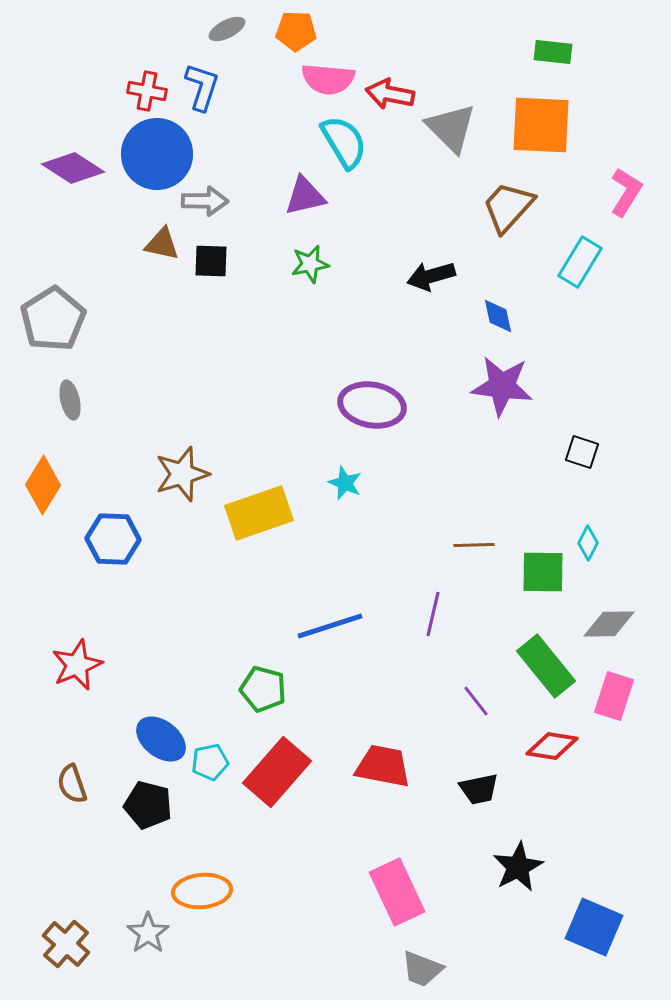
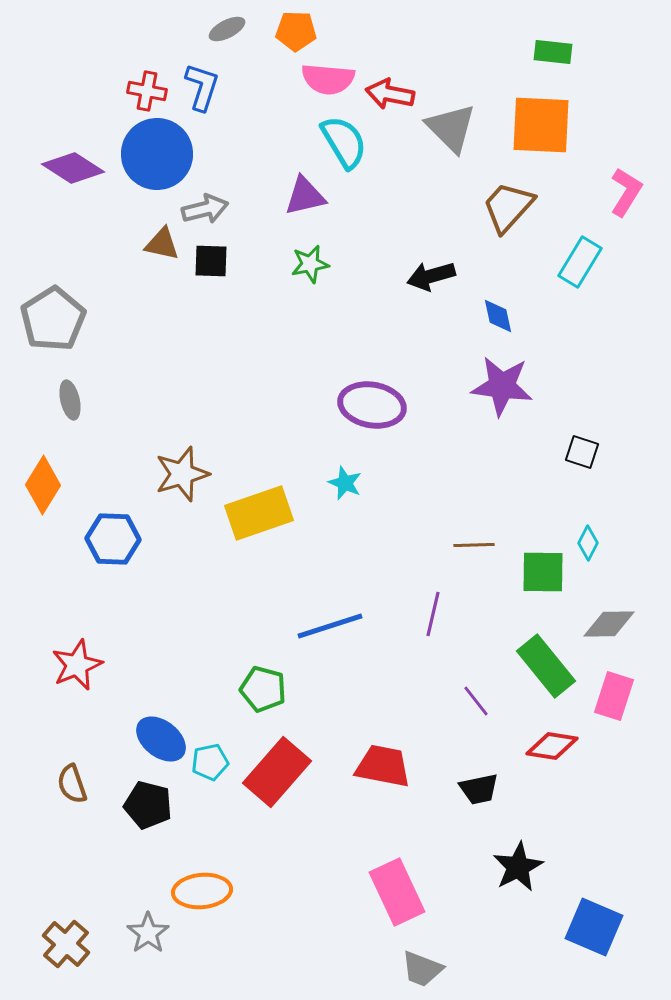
gray arrow at (205, 201): moved 8 px down; rotated 15 degrees counterclockwise
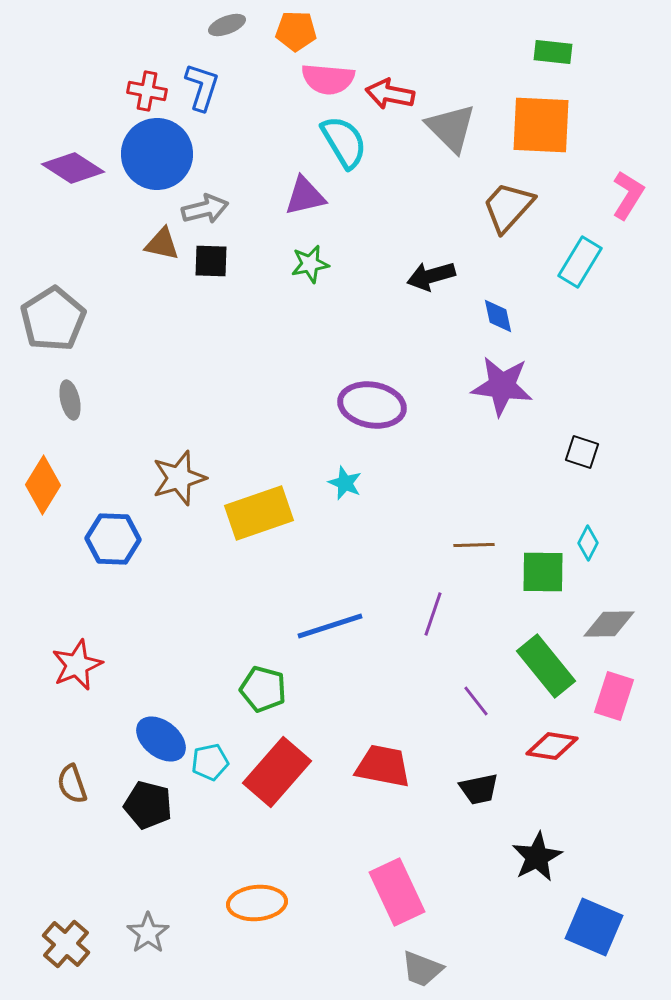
gray ellipse at (227, 29): moved 4 px up; rotated 6 degrees clockwise
pink L-shape at (626, 192): moved 2 px right, 3 px down
brown star at (182, 474): moved 3 px left, 4 px down
purple line at (433, 614): rotated 6 degrees clockwise
black star at (518, 867): moved 19 px right, 10 px up
orange ellipse at (202, 891): moved 55 px right, 12 px down
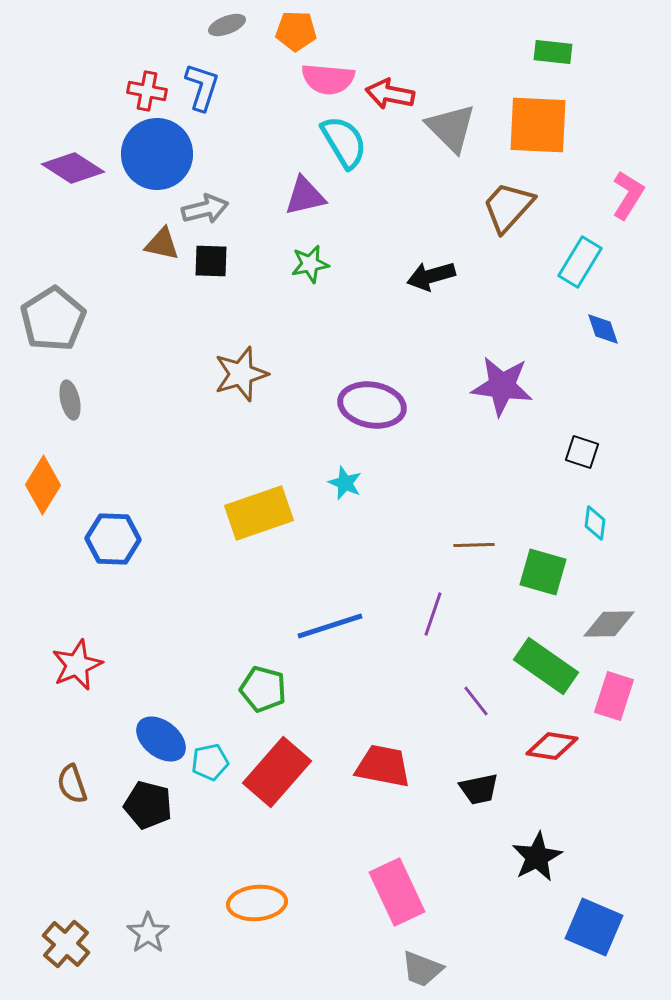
orange square at (541, 125): moved 3 px left
blue diamond at (498, 316): moved 105 px right, 13 px down; rotated 6 degrees counterclockwise
brown star at (179, 478): moved 62 px right, 104 px up
cyan diamond at (588, 543): moved 7 px right, 20 px up; rotated 20 degrees counterclockwise
green square at (543, 572): rotated 15 degrees clockwise
green rectangle at (546, 666): rotated 16 degrees counterclockwise
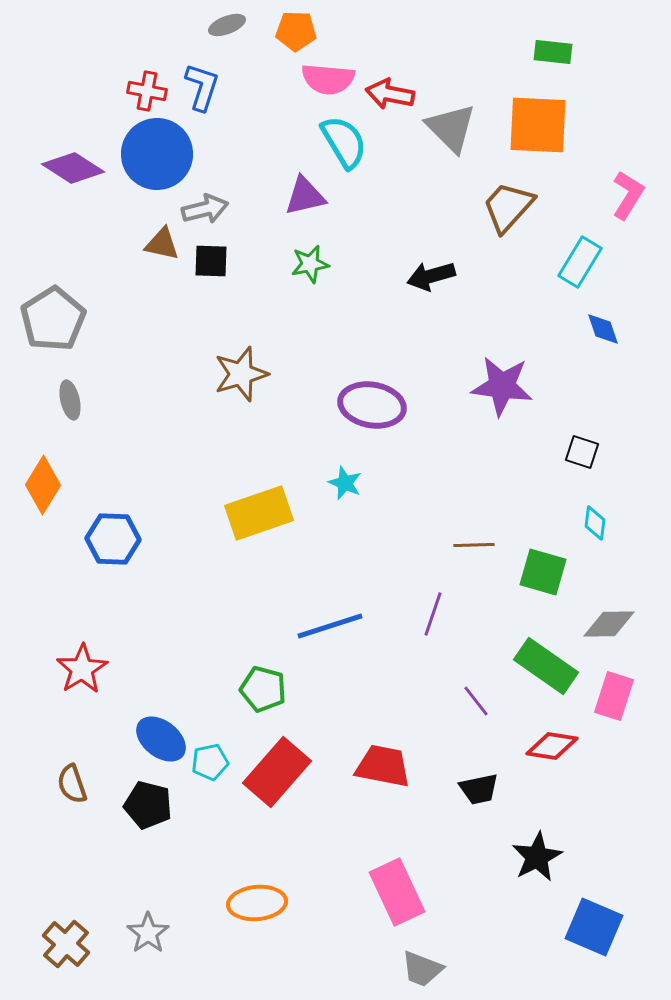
red star at (77, 665): moved 5 px right, 4 px down; rotated 9 degrees counterclockwise
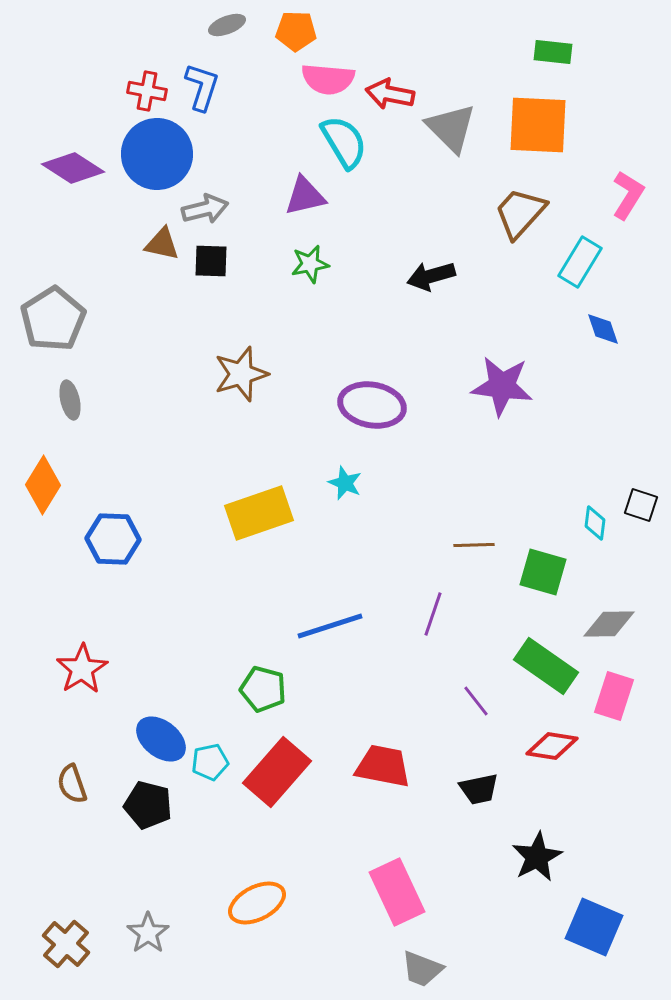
brown trapezoid at (508, 207): moved 12 px right, 6 px down
black square at (582, 452): moved 59 px right, 53 px down
orange ellipse at (257, 903): rotated 22 degrees counterclockwise
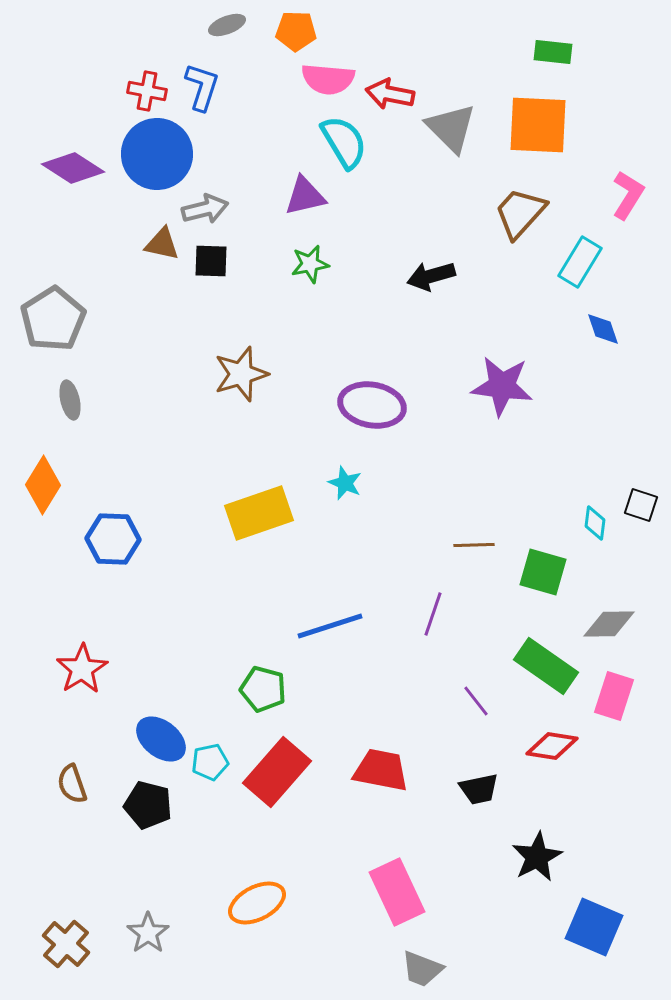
red trapezoid at (383, 766): moved 2 px left, 4 px down
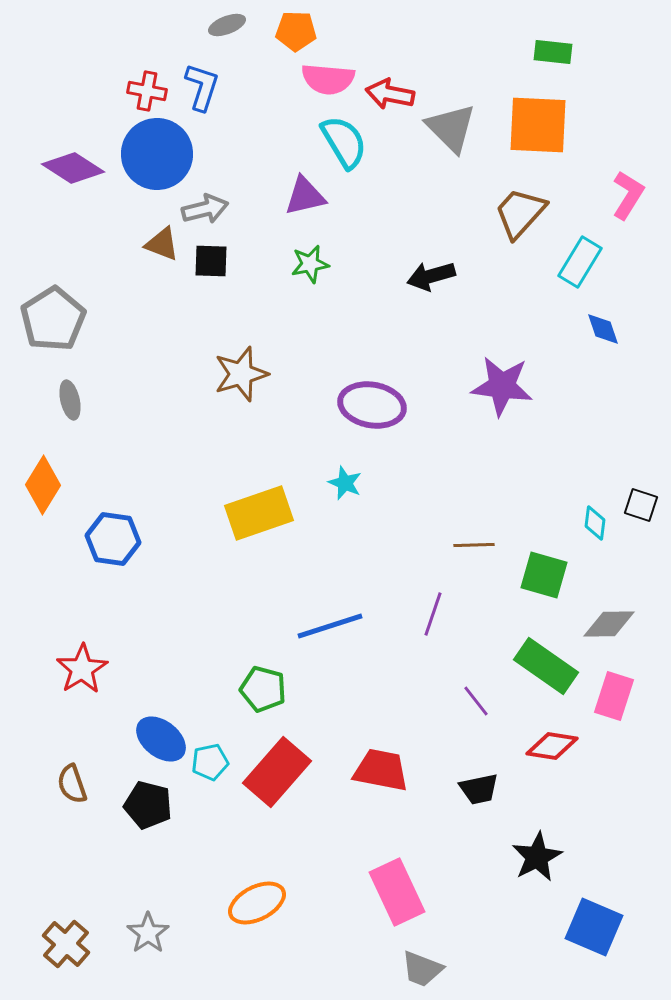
brown triangle at (162, 244): rotated 9 degrees clockwise
blue hexagon at (113, 539): rotated 6 degrees clockwise
green square at (543, 572): moved 1 px right, 3 px down
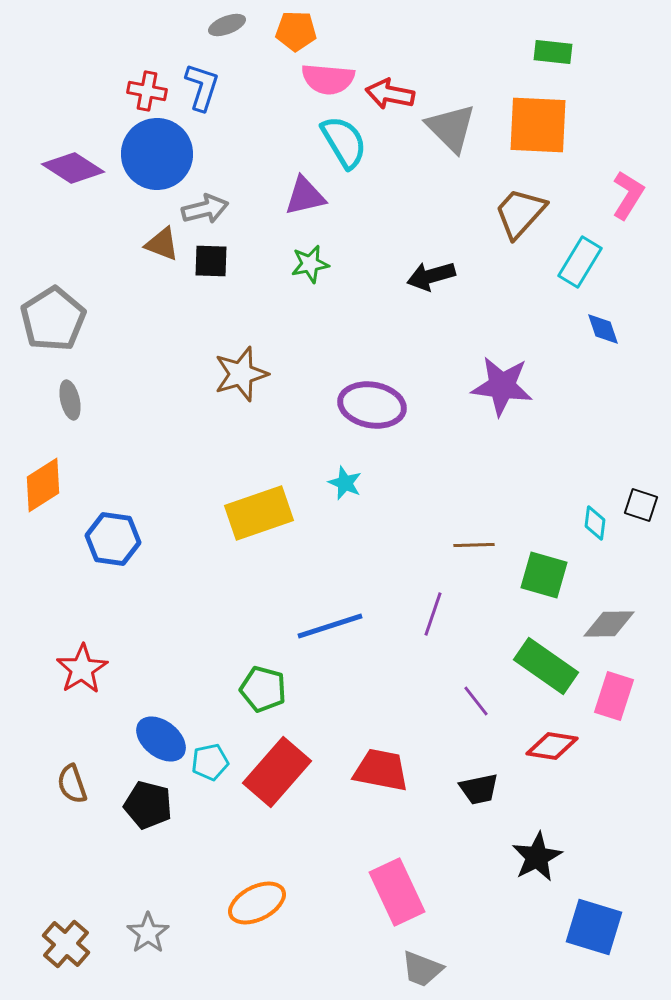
orange diamond at (43, 485): rotated 26 degrees clockwise
blue square at (594, 927): rotated 6 degrees counterclockwise
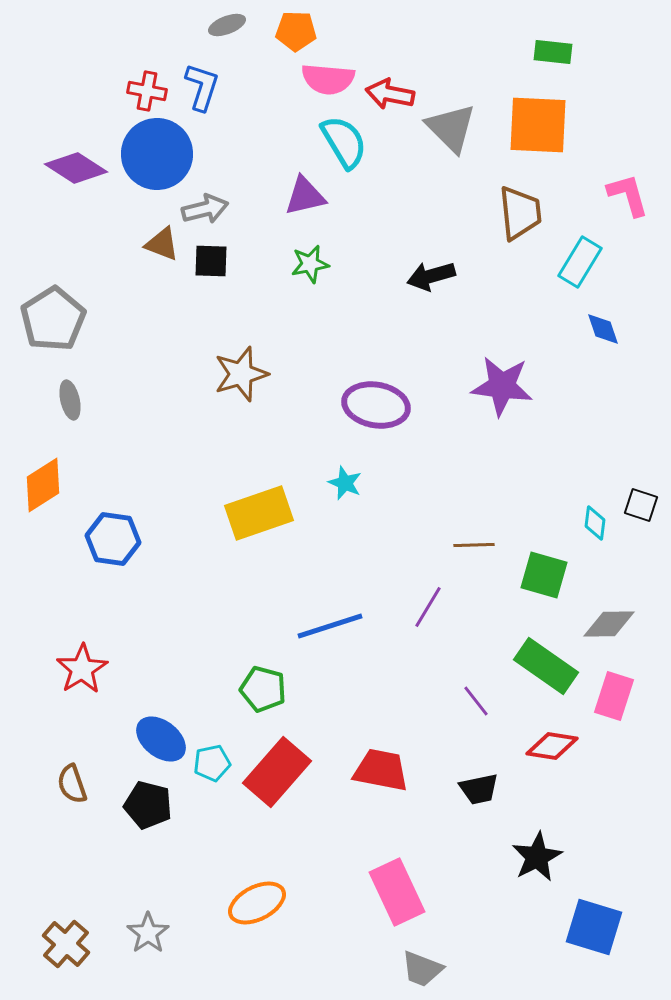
purple diamond at (73, 168): moved 3 px right
pink L-shape at (628, 195): rotated 48 degrees counterclockwise
brown trapezoid at (520, 213): rotated 132 degrees clockwise
purple ellipse at (372, 405): moved 4 px right
purple line at (433, 614): moved 5 px left, 7 px up; rotated 12 degrees clockwise
cyan pentagon at (210, 762): moved 2 px right, 1 px down
